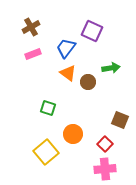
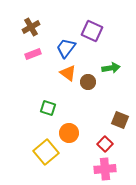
orange circle: moved 4 px left, 1 px up
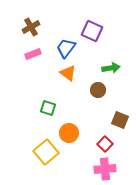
brown circle: moved 10 px right, 8 px down
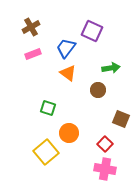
brown square: moved 1 px right, 1 px up
pink cross: rotated 15 degrees clockwise
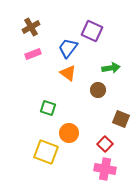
blue trapezoid: moved 2 px right
yellow square: rotated 30 degrees counterclockwise
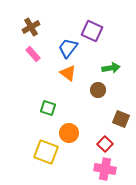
pink rectangle: rotated 70 degrees clockwise
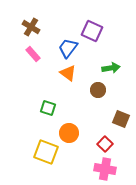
brown cross: rotated 30 degrees counterclockwise
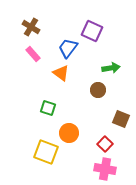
orange triangle: moved 7 px left
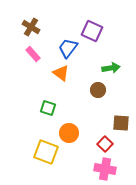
brown square: moved 4 px down; rotated 18 degrees counterclockwise
